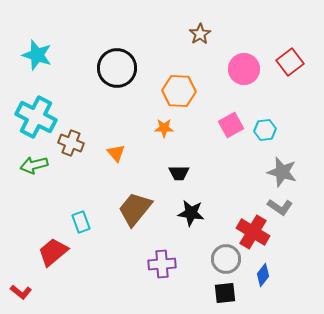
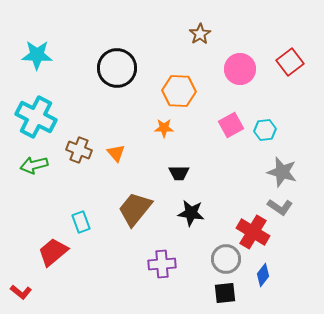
cyan star: rotated 16 degrees counterclockwise
pink circle: moved 4 px left
brown cross: moved 8 px right, 7 px down
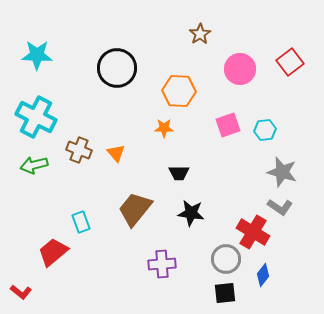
pink square: moved 3 px left; rotated 10 degrees clockwise
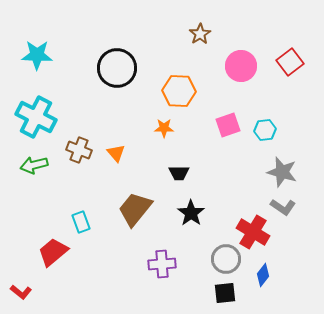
pink circle: moved 1 px right, 3 px up
gray L-shape: moved 3 px right
black star: rotated 28 degrees clockwise
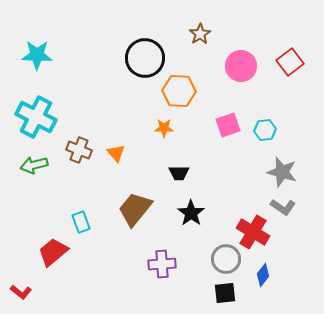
black circle: moved 28 px right, 10 px up
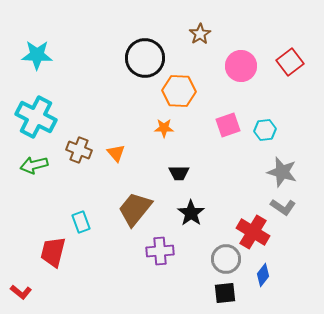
red trapezoid: rotated 36 degrees counterclockwise
purple cross: moved 2 px left, 13 px up
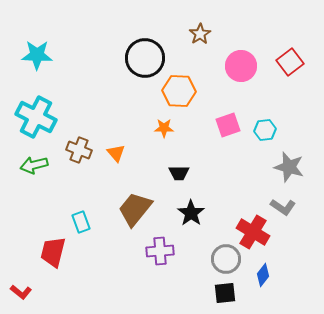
gray star: moved 7 px right, 5 px up
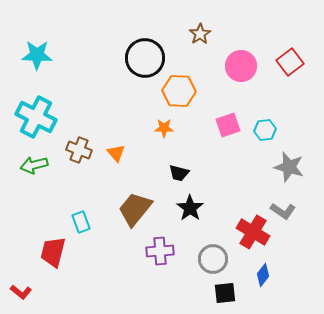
black trapezoid: rotated 15 degrees clockwise
gray L-shape: moved 4 px down
black star: moved 1 px left, 5 px up
gray circle: moved 13 px left
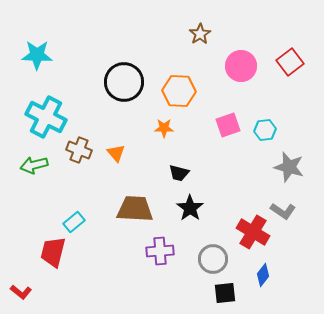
black circle: moved 21 px left, 24 px down
cyan cross: moved 10 px right
brown trapezoid: rotated 54 degrees clockwise
cyan rectangle: moved 7 px left; rotated 70 degrees clockwise
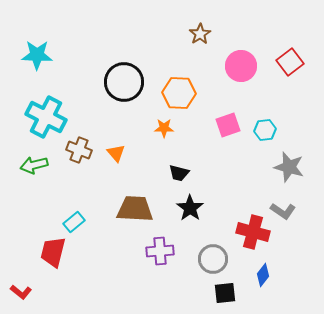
orange hexagon: moved 2 px down
red cross: rotated 16 degrees counterclockwise
